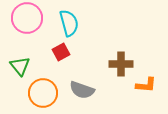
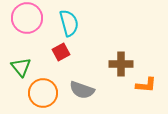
green triangle: moved 1 px right, 1 px down
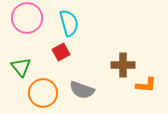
brown cross: moved 2 px right, 1 px down
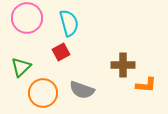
green triangle: rotated 25 degrees clockwise
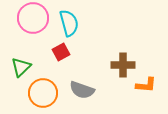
pink circle: moved 6 px right
